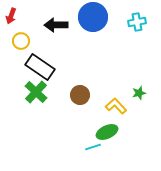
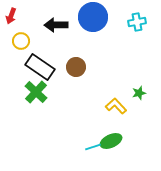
brown circle: moved 4 px left, 28 px up
green ellipse: moved 4 px right, 9 px down
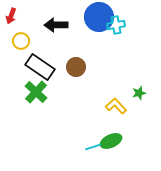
blue circle: moved 6 px right
cyan cross: moved 21 px left, 3 px down
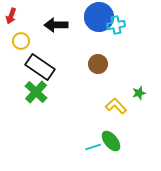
brown circle: moved 22 px right, 3 px up
green ellipse: rotated 75 degrees clockwise
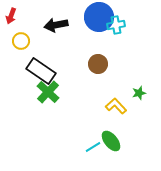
black arrow: rotated 10 degrees counterclockwise
black rectangle: moved 1 px right, 4 px down
green cross: moved 12 px right
cyan line: rotated 14 degrees counterclockwise
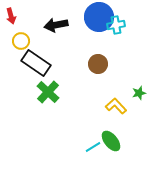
red arrow: rotated 35 degrees counterclockwise
black rectangle: moved 5 px left, 8 px up
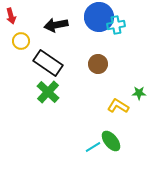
black rectangle: moved 12 px right
green star: rotated 16 degrees clockwise
yellow L-shape: moved 2 px right; rotated 15 degrees counterclockwise
